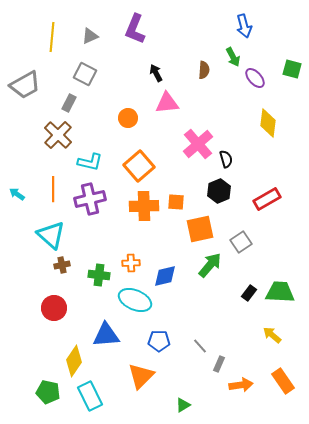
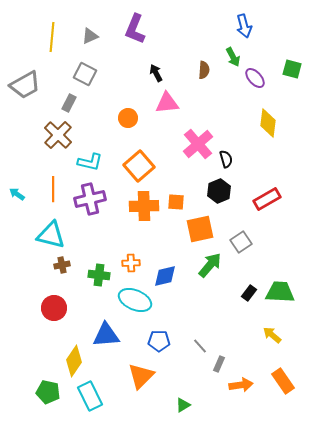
cyan triangle at (51, 235): rotated 28 degrees counterclockwise
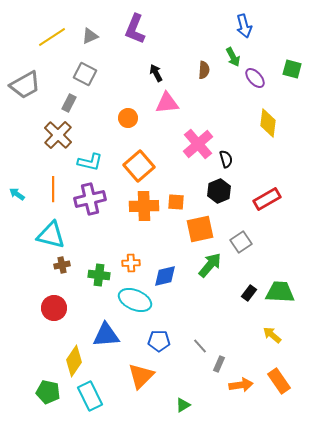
yellow line at (52, 37): rotated 52 degrees clockwise
orange rectangle at (283, 381): moved 4 px left
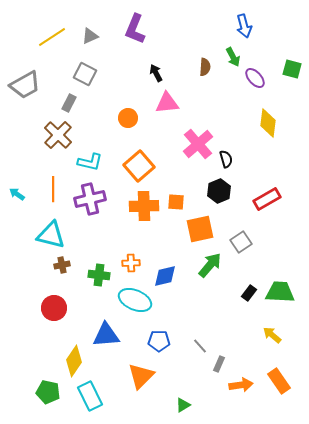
brown semicircle at (204, 70): moved 1 px right, 3 px up
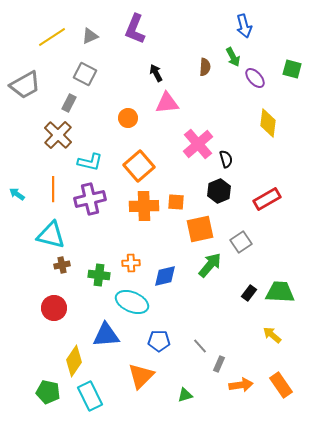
cyan ellipse at (135, 300): moved 3 px left, 2 px down
orange rectangle at (279, 381): moved 2 px right, 4 px down
green triangle at (183, 405): moved 2 px right, 10 px up; rotated 14 degrees clockwise
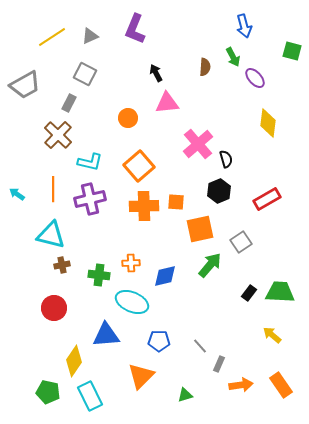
green square at (292, 69): moved 18 px up
